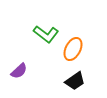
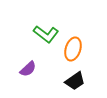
orange ellipse: rotated 10 degrees counterclockwise
purple semicircle: moved 9 px right, 2 px up
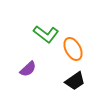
orange ellipse: rotated 45 degrees counterclockwise
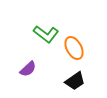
orange ellipse: moved 1 px right, 1 px up
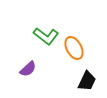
green L-shape: moved 2 px down
black trapezoid: moved 12 px right; rotated 30 degrees counterclockwise
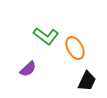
orange ellipse: moved 1 px right
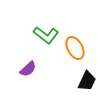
green L-shape: moved 1 px up
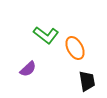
black trapezoid: rotated 35 degrees counterclockwise
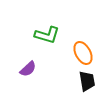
green L-shape: moved 1 px right; rotated 20 degrees counterclockwise
orange ellipse: moved 8 px right, 5 px down
